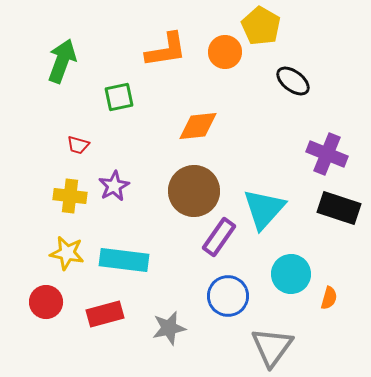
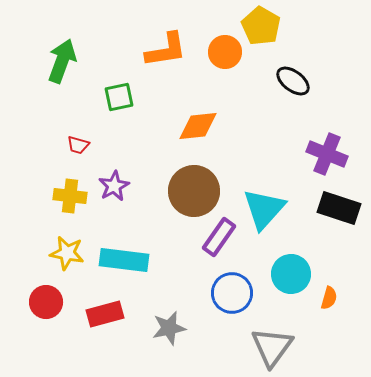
blue circle: moved 4 px right, 3 px up
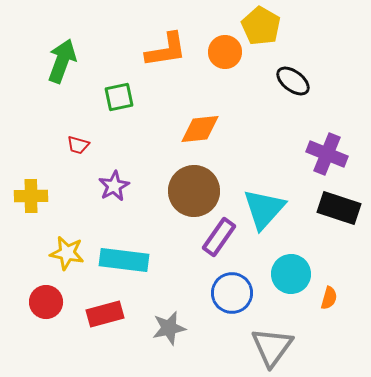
orange diamond: moved 2 px right, 3 px down
yellow cross: moved 39 px left; rotated 8 degrees counterclockwise
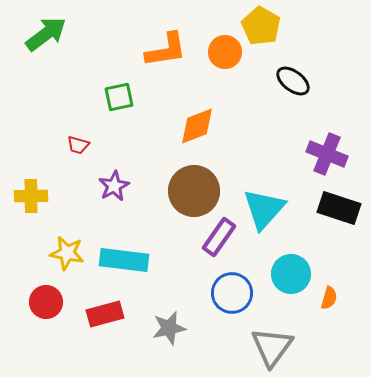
green arrow: moved 16 px left, 27 px up; rotated 33 degrees clockwise
orange diamond: moved 3 px left, 3 px up; rotated 15 degrees counterclockwise
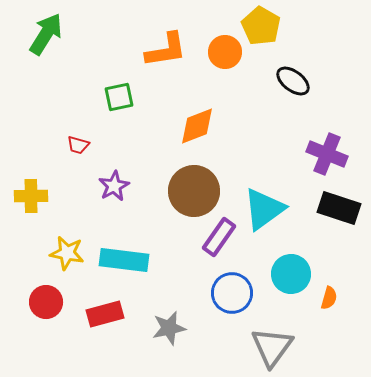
green arrow: rotated 21 degrees counterclockwise
cyan triangle: rotated 12 degrees clockwise
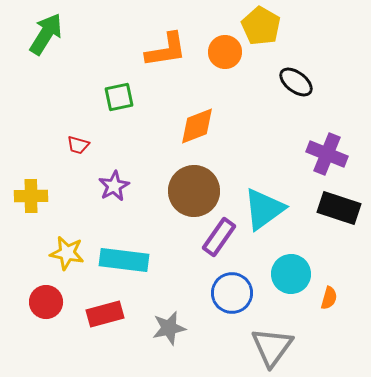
black ellipse: moved 3 px right, 1 px down
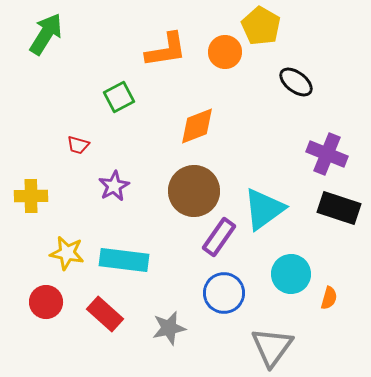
green square: rotated 16 degrees counterclockwise
blue circle: moved 8 px left
red rectangle: rotated 57 degrees clockwise
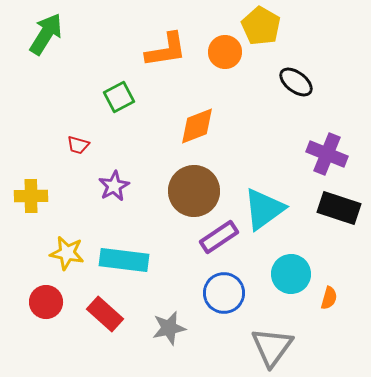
purple rectangle: rotated 21 degrees clockwise
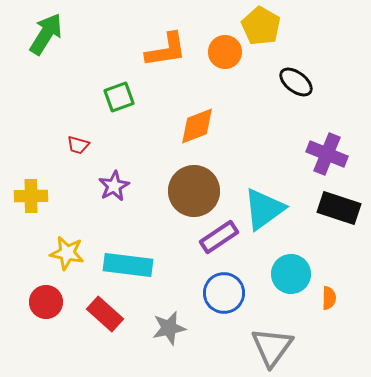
green square: rotated 8 degrees clockwise
cyan rectangle: moved 4 px right, 5 px down
orange semicircle: rotated 15 degrees counterclockwise
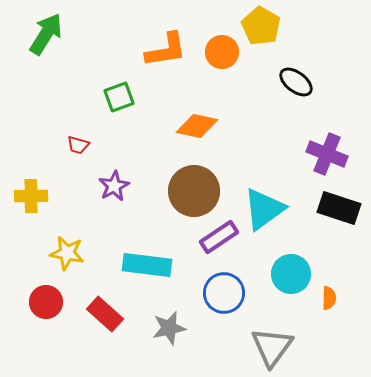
orange circle: moved 3 px left
orange diamond: rotated 33 degrees clockwise
cyan rectangle: moved 19 px right
